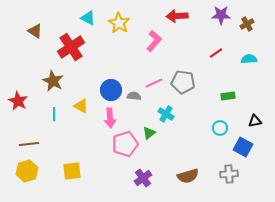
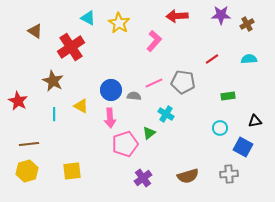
red line: moved 4 px left, 6 px down
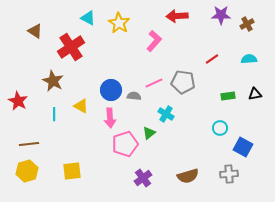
black triangle: moved 27 px up
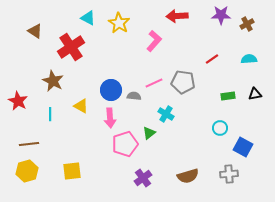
cyan line: moved 4 px left
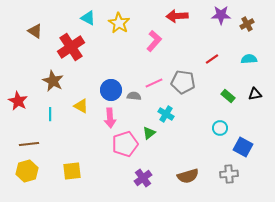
green rectangle: rotated 48 degrees clockwise
